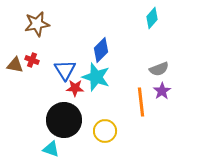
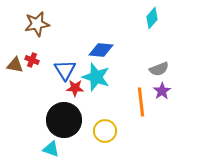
blue diamond: rotated 50 degrees clockwise
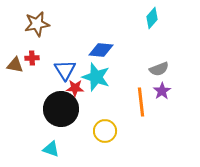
red cross: moved 2 px up; rotated 24 degrees counterclockwise
black circle: moved 3 px left, 11 px up
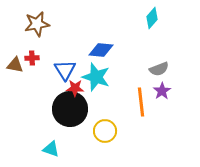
black circle: moved 9 px right
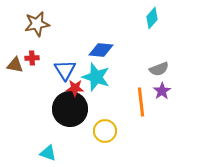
cyan triangle: moved 3 px left, 4 px down
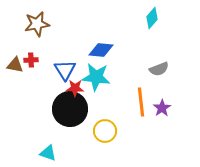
red cross: moved 1 px left, 2 px down
cyan star: rotated 12 degrees counterclockwise
purple star: moved 17 px down
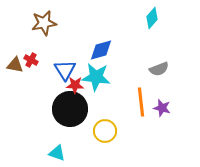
brown star: moved 7 px right, 1 px up
blue diamond: rotated 20 degrees counterclockwise
red cross: rotated 32 degrees clockwise
red star: moved 3 px up
purple star: rotated 24 degrees counterclockwise
cyan triangle: moved 9 px right
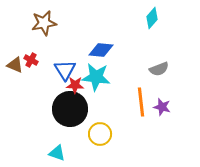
blue diamond: rotated 20 degrees clockwise
brown triangle: rotated 12 degrees clockwise
purple star: moved 1 px up
yellow circle: moved 5 px left, 3 px down
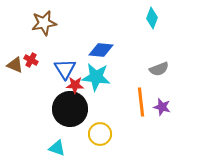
cyan diamond: rotated 20 degrees counterclockwise
blue triangle: moved 1 px up
cyan triangle: moved 5 px up
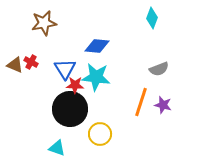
blue diamond: moved 4 px left, 4 px up
red cross: moved 2 px down
orange line: rotated 24 degrees clockwise
purple star: moved 1 px right, 2 px up
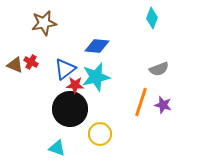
blue triangle: rotated 25 degrees clockwise
cyan star: rotated 20 degrees counterclockwise
